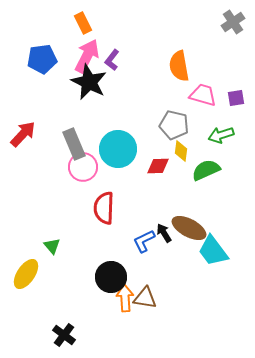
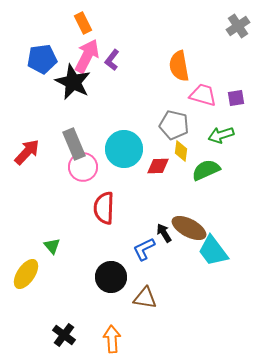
gray cross: moved 5 px right, 4 px down
black star: moved 16 px left
red arrow: moved 4 px right, 18 px down
cyan circle: moved 6 px right
blue L-shape: moved 8 px down
orange arrow: moved 13 px left, 41 px down
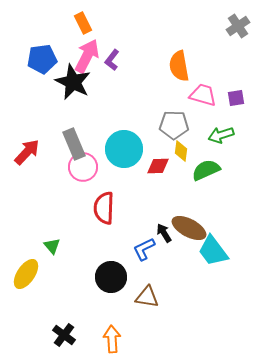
gray pentagon: rotated 12 degrees counterclockwise
brown triangle: moved 2 px right, 1 px up
